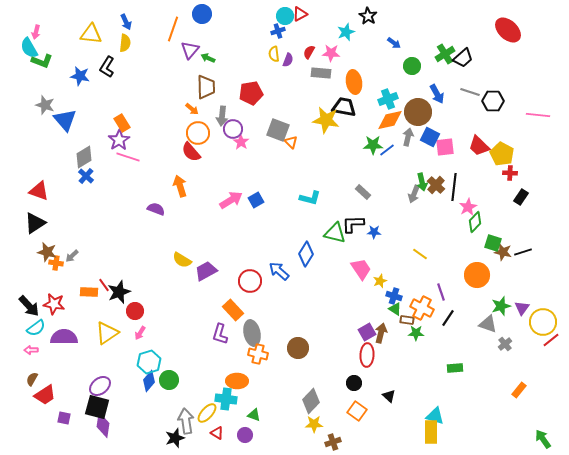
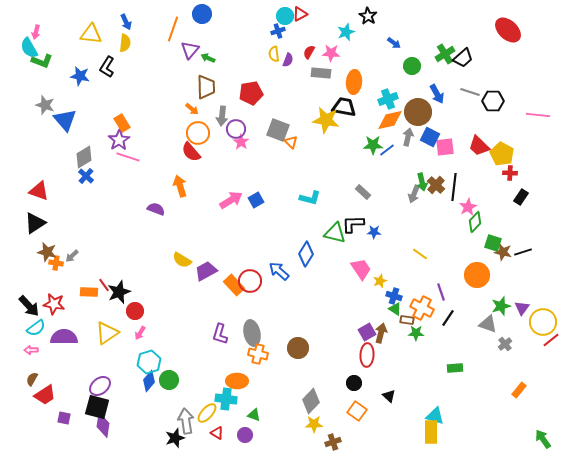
orange ellipse at (354, 82): rotated 15 degrees clockwise
purple circle at (233, 129): moved 3 px right
orange rectangle at (233, 310): moved 1 px right, 25 px up
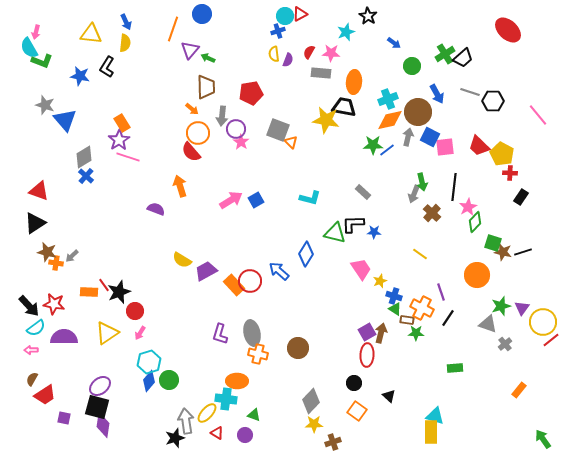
pink line at (538, 115): rotated 45 degrees clockwise
brown cross at (436, 185): moved 4 px left, 28 px down
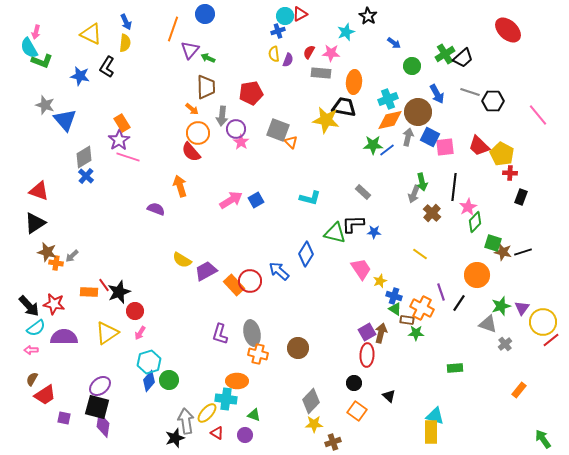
blue circle at (202, 14): moved 3 px right
yellow triangle at (91, 34): rotated 20 degrees clockwise
black rectangle at (521, 197): rotated 14 degrees counterclockwise
black line at (448, 318): moved 11 px right, 15 px up
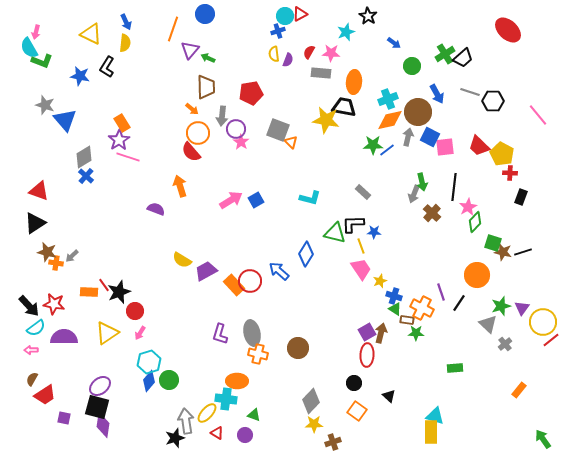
yellow line at (420, 254): moved 59 px left, 8 px up; rotated 35 degrees clockwise
gray triangle at (488, 324): rotated 24 degrees clockwise
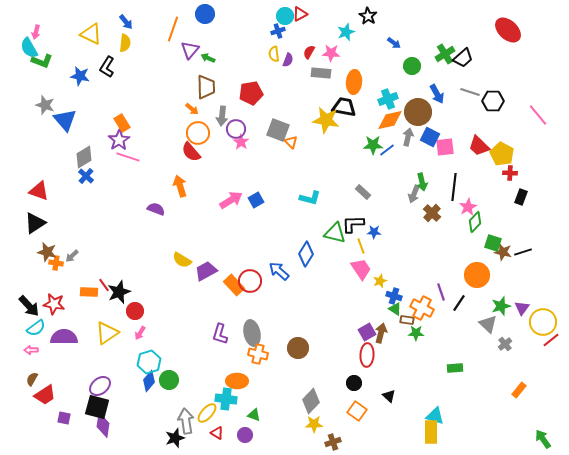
blue arrow at (126, 22): rotated 14 degrees counterclockwise
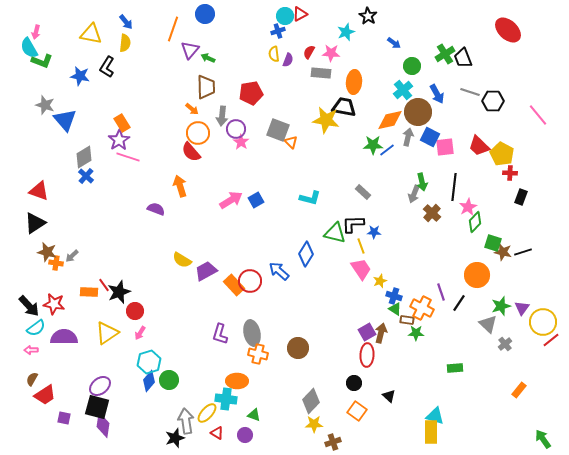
yellow triangle at (91, 34): rotated 15 degrees counterclockwise
black trapezoid at (463, 58): rotated 110 degrees clockwise
cyan cross at (388, 99): moved 15 px right, 9 px up; rotated 18 degrees counterclockwise
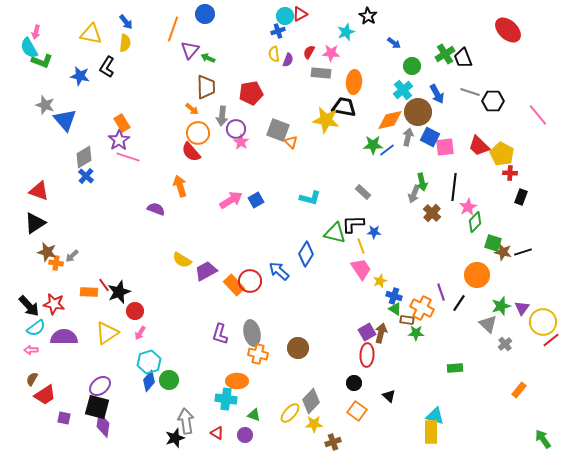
yellow ellipse at (207, 413): moved 83 px right
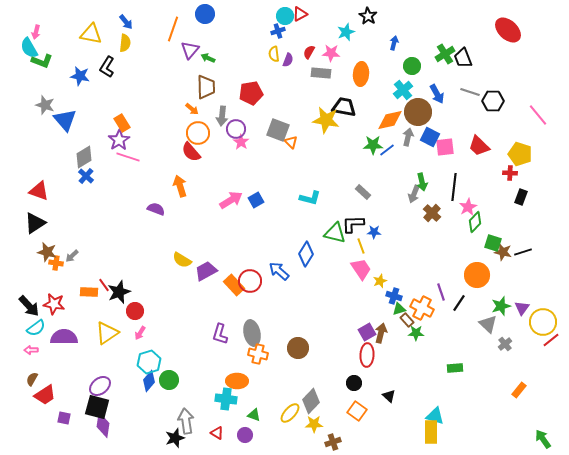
blue arrow at (394, 43): rotated 112 degrees counterclockwise
orange ellipse at (354, 82): moved 7 px right, 8 px up
yellow pentagon at (502, 154): moved 18 px right; rotated 10 degrees counterclockwise
green triangle at (395, 309): moved 4 px right; rotated 48 degrees counterclockwise
brown rectangle at (407, 320): rotated 40 degrees clockwise
